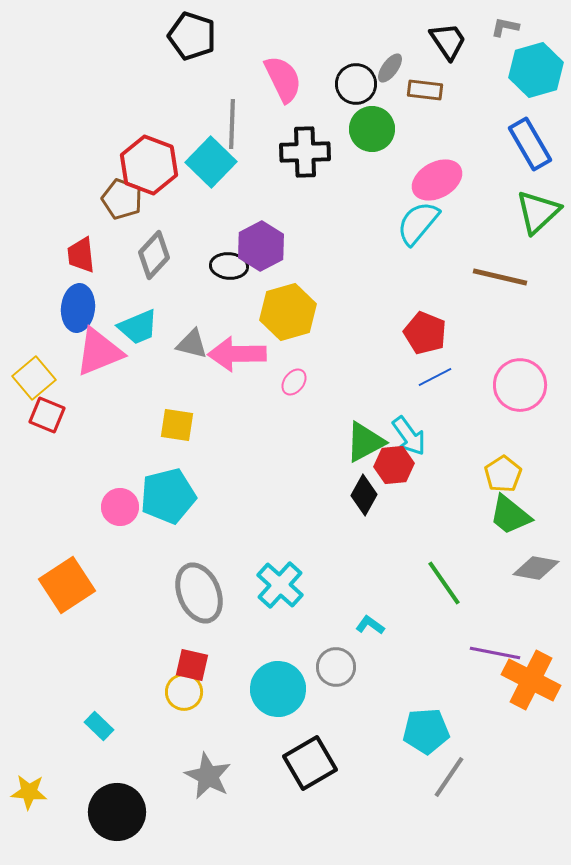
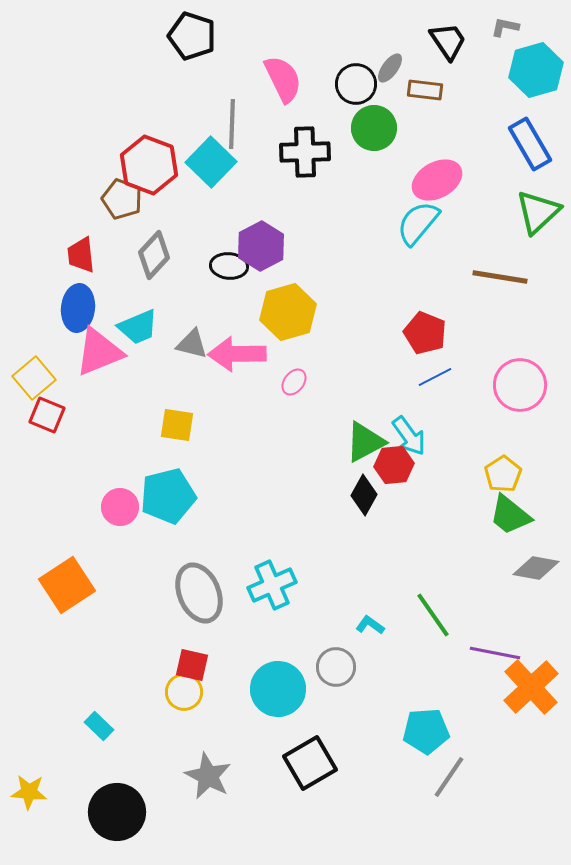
green circle at (372, 129): moved 2 px right, 1 px up
brown line at (500, 277): rotated 4 degrees counterclockwise
green line at (444, 583): moved 11 px left, 32 px down
cyan cross at (280, 585): moved 8 px left; rotated 24 degrees clockwise
orange cross at (531, 680): moved 7 px down; rotated 20 degrees clockwise
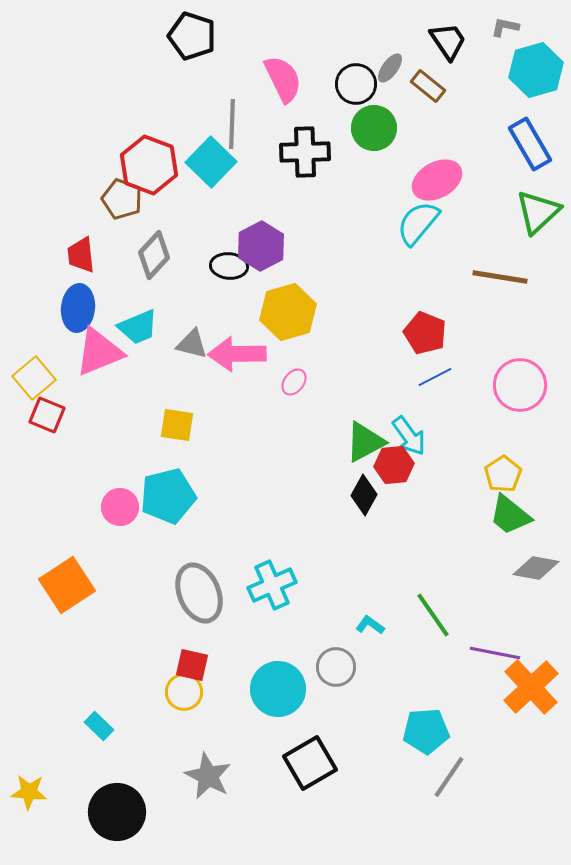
brown rectangle at (425, 90): moved 3 px right, 4 px up; rotated 32 degrees clockwise
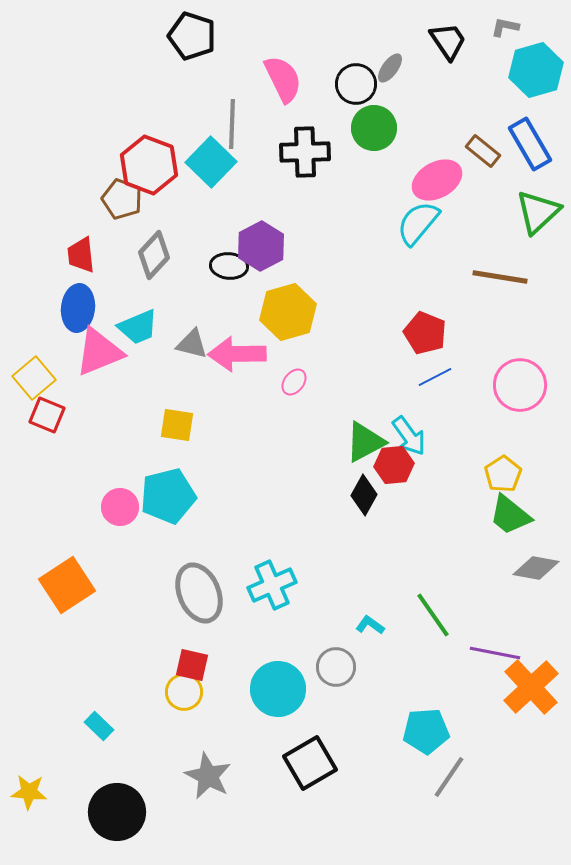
brown rectangle at (428, 86): moved 55 px right, 65 px down
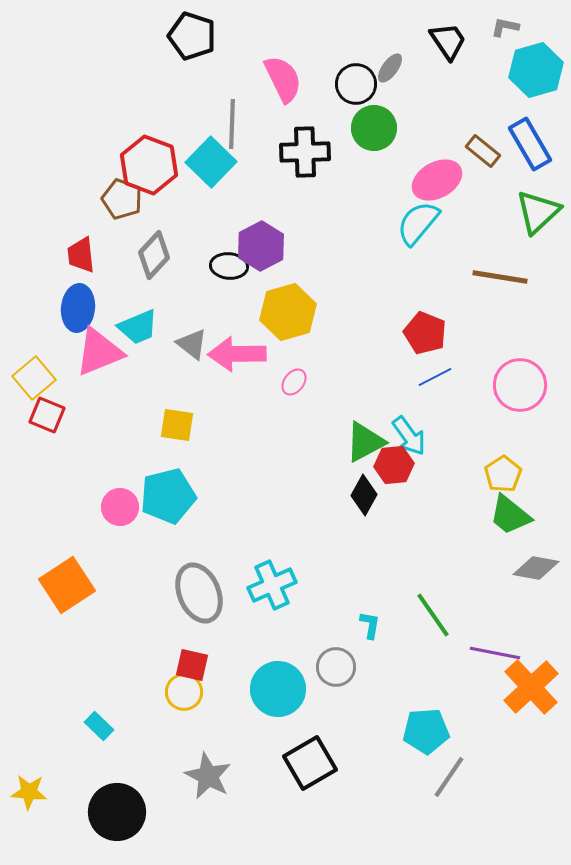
gray triangle at (192, 344): rotated 24 degrees clockwise
cyan L-shape at (370, 625): rotated 64 degrees clockwise
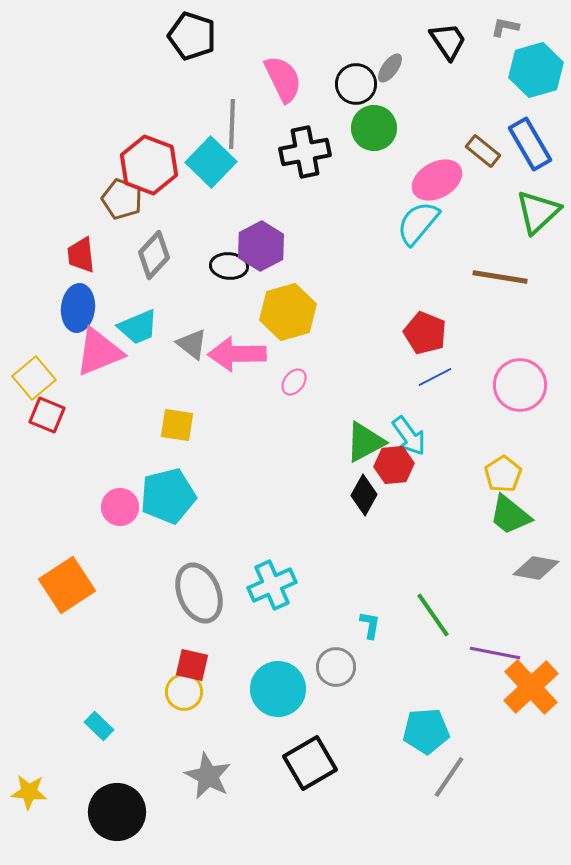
black cross at (305, 152): rotated 9 degrees counterclockwise
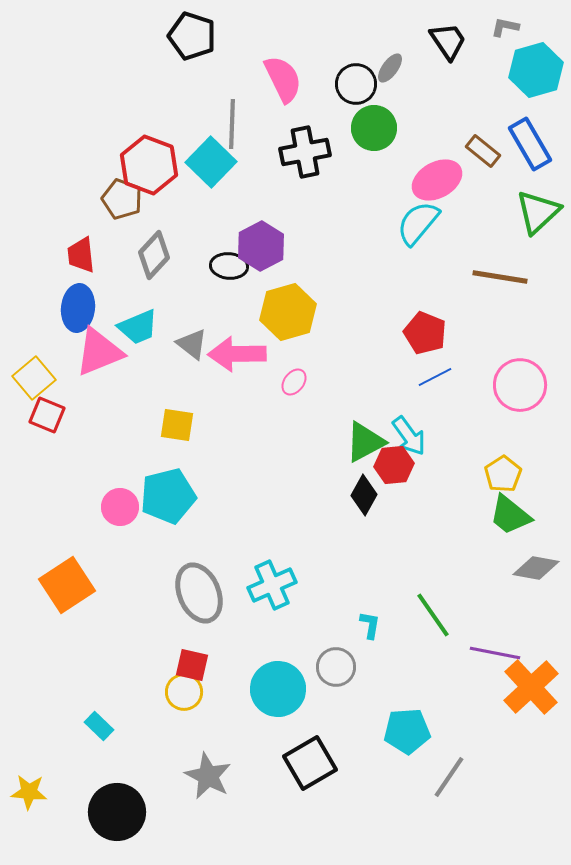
cyan pentagon at (426, 731): moved 19 px left
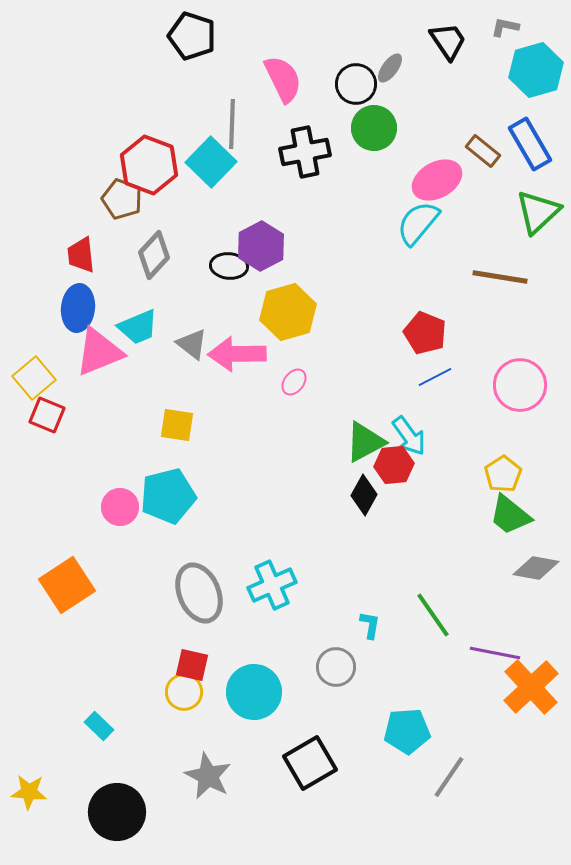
cyan circle at (278, 689): moved 24 px left, 3 px down
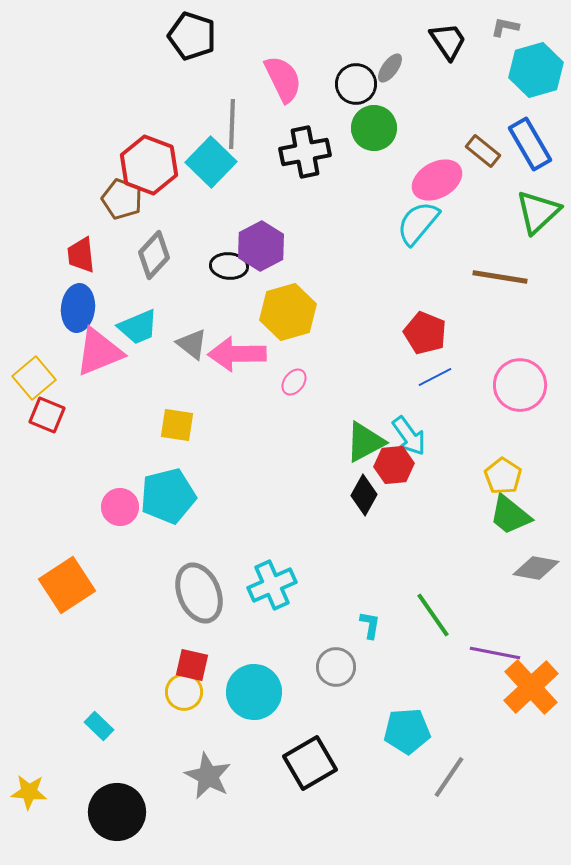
yellow pentagon at (503, 474): moved 2 px down; rotated 6 degrees counterclockwise
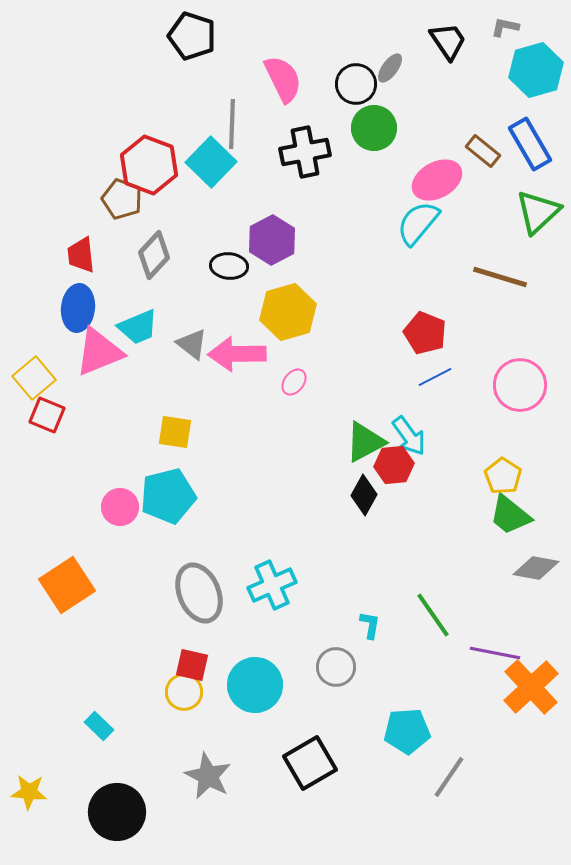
purple hexagon at (261, 246): moved 11 px right, 6 px up
brown line at (500, 277): rotated 8 degrees clockwise
yellow square at (177, 425): moved 2 px left, 7 px down
cyan circle at (254, 692): moved 1 px right, 7 px up
